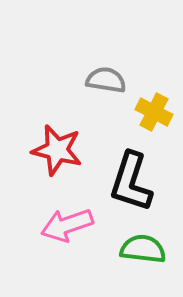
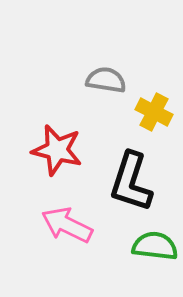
pink arrow: rotated 45 degrees clockwise
green semicircle: moved 12 px right, 3 px up
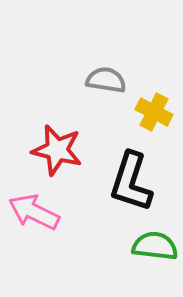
pink arrow: moved 33 px left, 13 px up
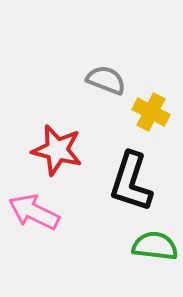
gray semicircle: rotated 12 degrees clockwise
yellow cross: moved 3 px left
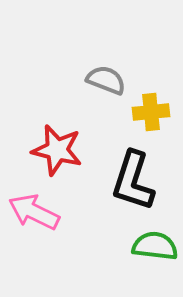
yellow cross: rotated 33 degrees counterclockwise
black L-shape: moved 2 px right, 1 px up
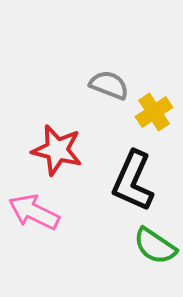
gray semicircle: moved 3 px right, 5 px down
yellow cross: moved 3 px right; rotated 27 degrees counterclockwise
black L-shape: rotated 6 degrees clockwise
green semicircle: rotated 153 degrees counterclockwise
